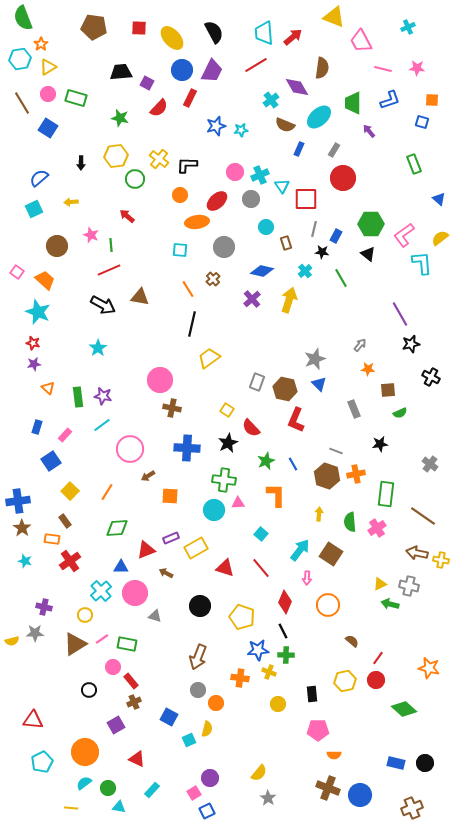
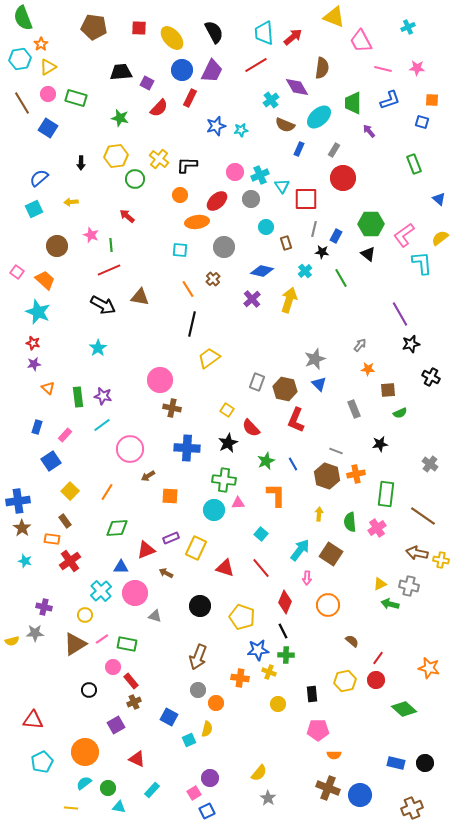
yellow rectangle at (196, 548): rotated 35 degrees counterclockwise
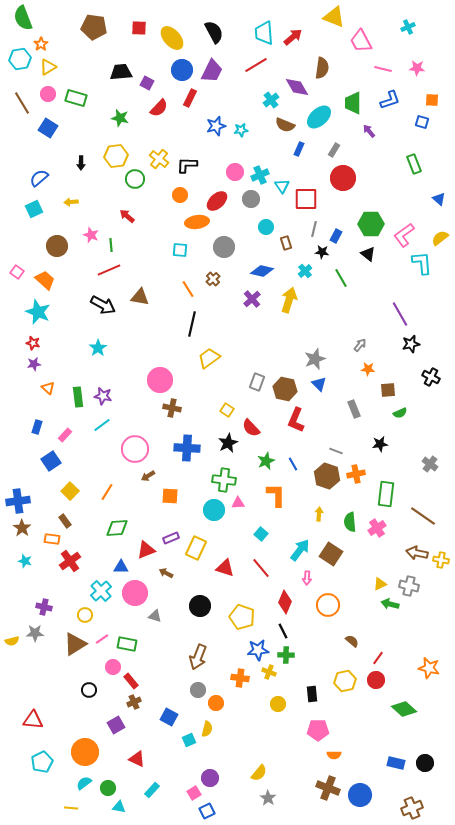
pink circle at (130, 449): moved 5 px right
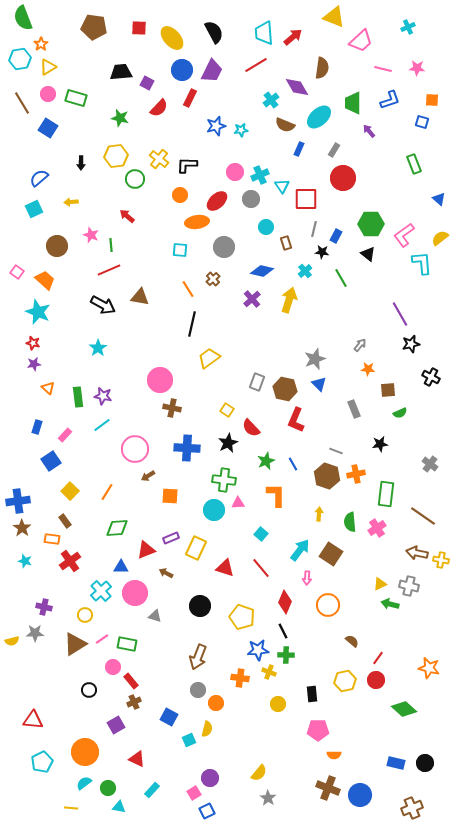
pink trapezoid at (361, 41): rotated 105 degrees counterclockwise
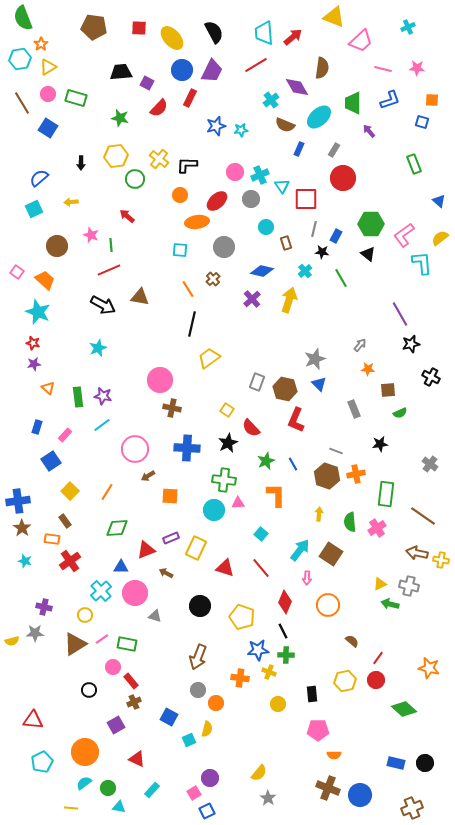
blue triangle at (439, 199): moved 2 px down
cyan star at (98, 348): rotated 12 degrees clockwise
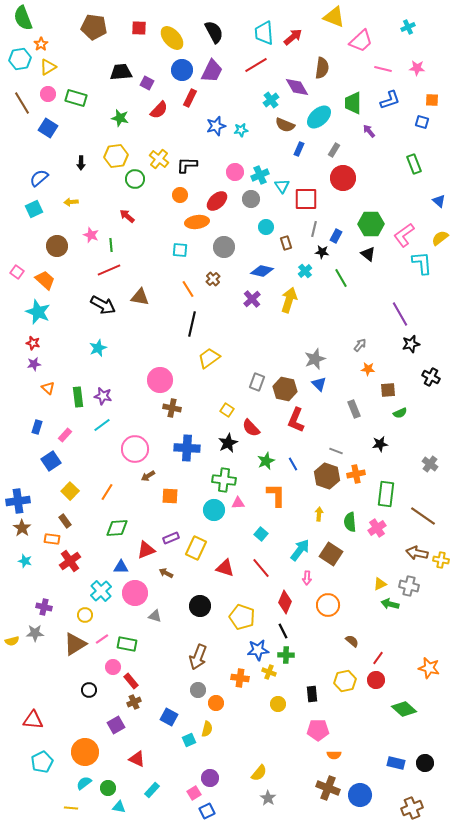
red semicircle at (159, 108): moved 2 px down
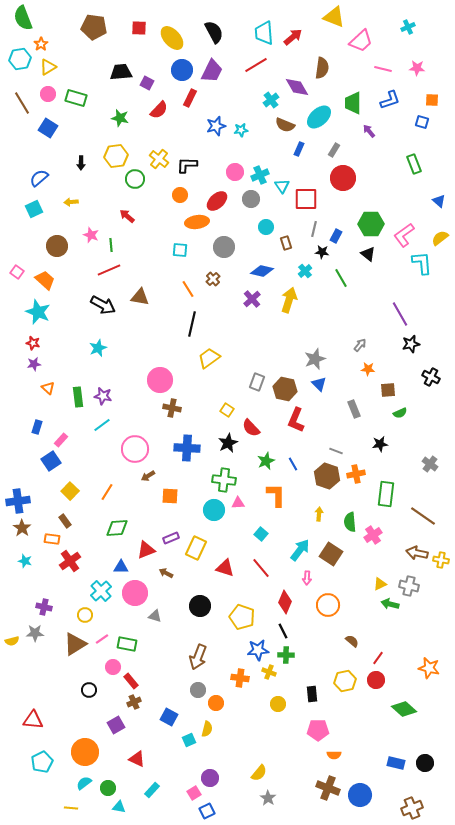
pink rectangle at (65, 435): moved 4 px left, 5 px down
pink cross at (377, 528): moved 4 px left, 7 px down
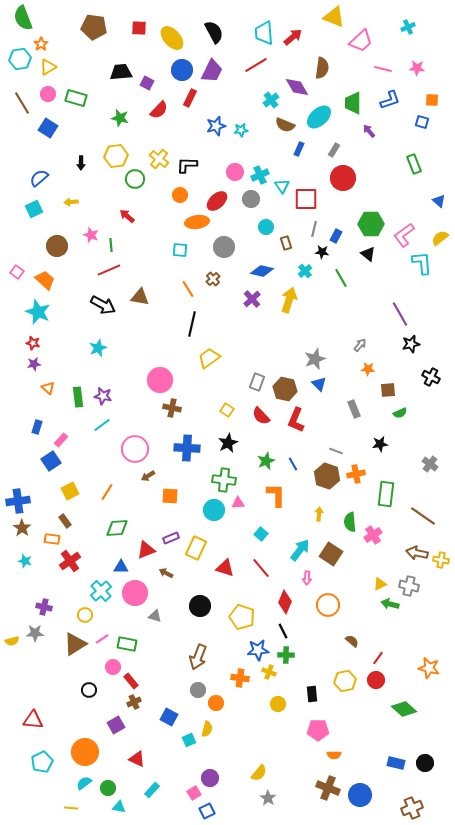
red semicircle at (251, 428): moved 10 px right, 12 px up
yellow square at (70, 491): rotated 18 degrees clockwise
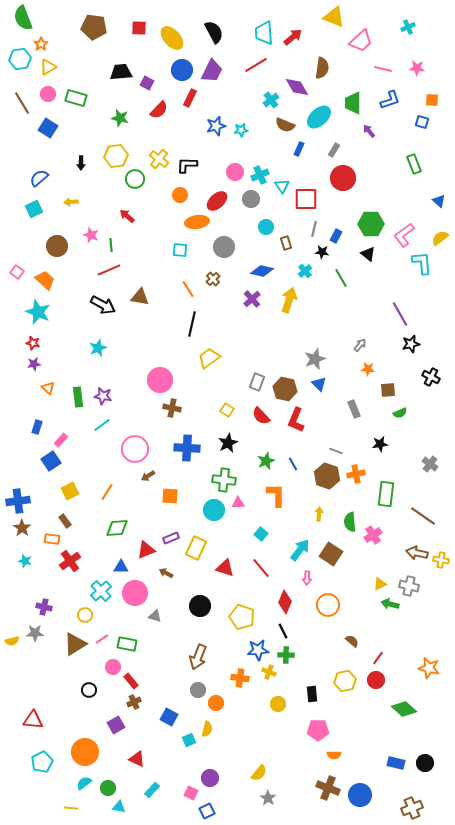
pink square at (194, 793): moved 3 px left; rotated 32 degrees counterclockwise
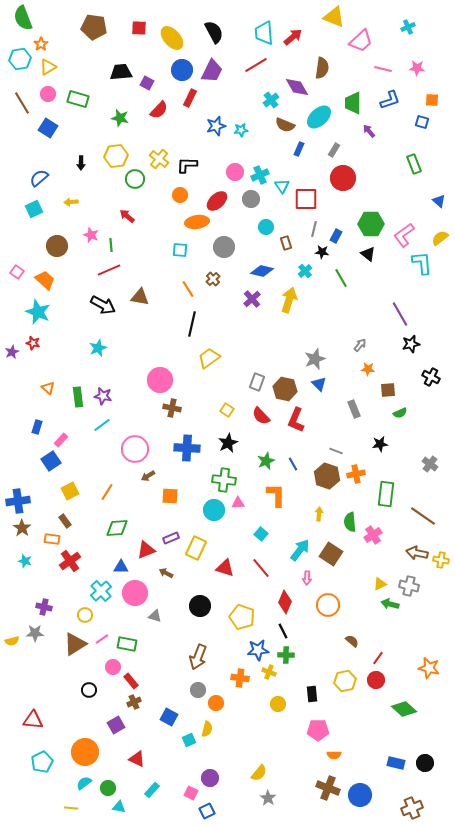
green rectangle at (76, 98): moved 2 px right, 1 px down
purple star at (34, 364): moved 22 px left, 12 px up; rotated 16 degrees counterclockwise
